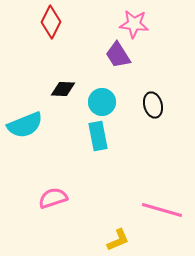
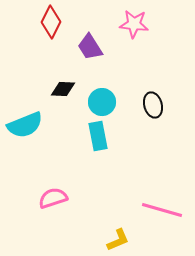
purple trapezoid: moved 28 px left, 8 px up
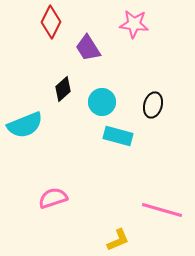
purple trapezoid: moved 2 px left, 1 px down
black diamond: rotated 45 degrees counterclockwise
black ellipse: rotated 30 degrees clockwise
cyan rectangle: moved 20 px right; rotated 64 degrees counterclockwise
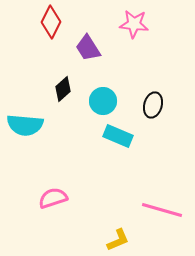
cyan circle: moved 1 px right, 1 px up
cyan semicircle: rotated 27 degrees clockwise
cyan rectangle: rotated 8 degrees clockwise
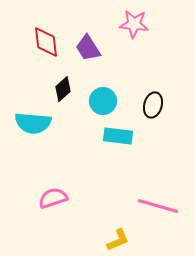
red diamond: moved 5 px left, 20 px down; rotated 32 degrees counterclockwise
cyan semicircle: moved 8 px right, 2 px up
cyan rectangle: rotated 16 degrees counterclockwise
pink line: moved 4 px left, 4 px up
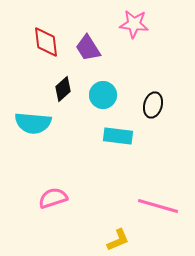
cyan circle: moved 6 px up
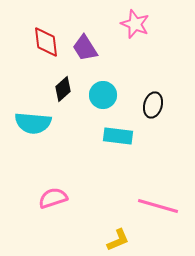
pink star: moved 1 px right; rotated 16 degrees clockwise
purple trapezoid: moved 3 px left
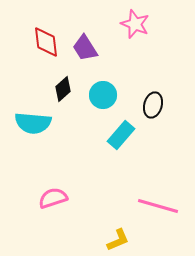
cyan rectangle: moved 3 px right, 1 px up; rotated 56 degrees counterclockwise
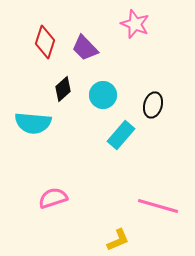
red diamond: moved 1 px left; rotated 24 degrees clockwise
purple trapezoid: rotated 12 degrees counterclockwise
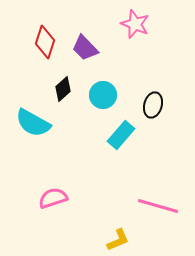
cyan semicircle: rotated 24 degrees clockwise
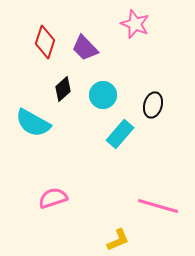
cyan rectangle: moved 1 px left, 1 px up
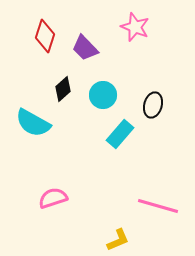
pink star: moved 3 px down
red diamond: moved 6 px up
